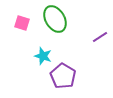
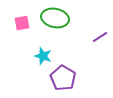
green ellipse: moved 1 px up; rotated 48 degrees counterclockwise
pink square: rotated 28 degrees counterclockwise
purple pentagon: moved 2 px down
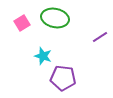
pink square: rotated 21 degrees counterclockwise
purple pentagon: rotated 25 degrees counterclockwise
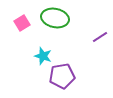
purple pentagon: moved 1 px left, 2 px up; rotated 15 degrees counterclockwise
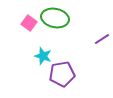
pink square: moved 7 px right; rotated 21 degrees counterclockwise
purple line: moved 2 px right, 2 px down
purple pentagon: moved 2 px up
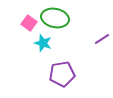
cyan star: moved 13 px up
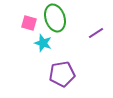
green ellipse: rotated 60 degrees clockwise
pink square: rotated 21 degrees counterclockwise
purple line: moved 6 px left, 6 px up
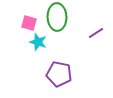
green ellipse: moved 2 px right, 1 px up; rotated 16 degrees clockwise
cyan star: moved 5 px left, 1 px up
purple pentagon: moved 3 px left; rotated 20 degrees clockwise
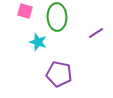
pink square: moved 4 px left, 12 px up
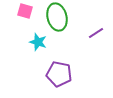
green ellipse: rotated 12 degrees counterclockwise
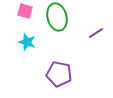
cyan star: moved 11 px left
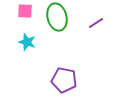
pink square: rotated 14 degrees counterclockwise
purple line: moved 10 px up
purple pentagon: moved 5 px right, 6 px down
